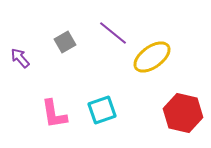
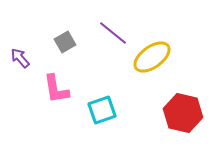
pink L-shape: moved 2 px right, 25 px up
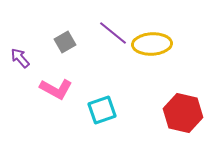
yellow ellipse: moved 13 px up; rotated 33 degrees clockwise
pink L-shape: rotated 52 degrees counterclockwise
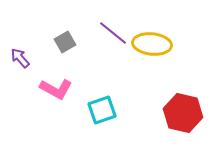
yellow ellipse: rotated 9 degrees clockwise
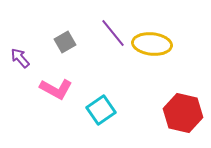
purple line: rotated 12 degrees clockwise
cyan square: moved 1 px left; rotated 16 degrees counterclockwise
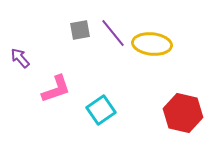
gray square: moved 15 px right, 12 px up; rotated 20 degrees clockwise
pink L-shape: rotated 48 degrees counterclockwise
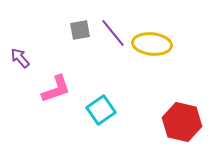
red hexagon: moved 1 px left, 9 px down
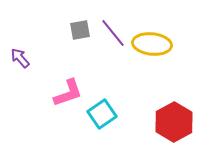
pink L-shape: moved 12 px right, 4 px down
cyan square: moved 1 px right, 4 px down
red hexagon: moved 8 px left; rotated 18 degrees clockwise
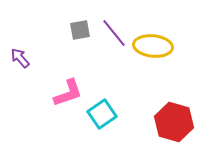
purple line: moved 1 px right
yellow ellipse: moved 1 px right, 2 px down
red hexagon: rotated 15 degrees counterclockwise
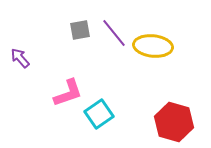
cyan square: moved 3 px left
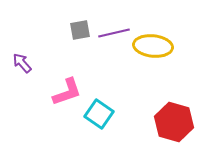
purple line: rotated 64 degrees counterclockwise
purple arrow: moved 2 px right, 5 px down
pink L-shape: moved 1 px left, 1 px up
cyan square: rotated 20 degrees counterclockwise
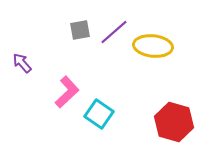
purple line: moved 1 px up; rotated 28 degrees counterclockwise
pink L-shape: rotated 24 degrees counterclockwise
